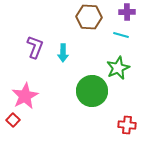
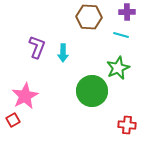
purple L-shape: moved 2 px right
red square: rotated 16 degrees clockwise
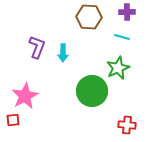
cyan line: moved 1 px right, 2 px down
red square: rotated 24 degrees clockwise
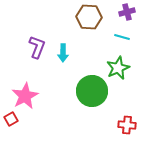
purple cross: rotated 14 degrees counterclockwise
red square: moved 2 px left, 1 px up; rotated 24 degrees counterclockwise
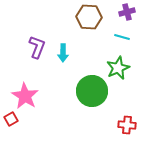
pink star: rotated 12 degrees counterclockwise
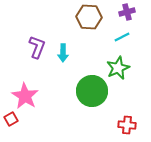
cyan line: rotated 42 degrees counterclockwise
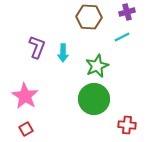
green star: moved 21 px left, 2 px up
green circle: moved 2 px right, 8 px down
red square: moved 15 px right, 10 px down
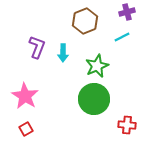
brown hexagon: moved 4 px left, 4 px down; rotated 25 degrees counterclockwise
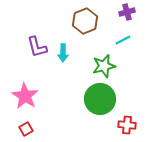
cyan line: moved 1 px right, 3 px down
purple L-shape: rotated 145 degrees clockwise
green star: moved 7 px right; rotated 10 degrees clockwise
green circle: moved 6 px right
